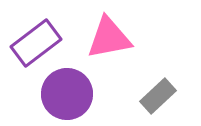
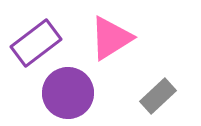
pink triangle: moved 2 px right; rotated 21 degrees counterclockwise
purple circle: moved 1 px right, 1 px up
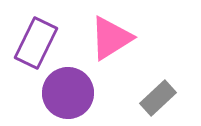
purple rectangle: rotated 27 degrees counterclockwise
gray rectangle: moved 2 px down
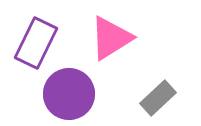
purple circle: moved 1 px right, 1 px down
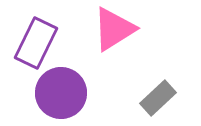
pink triangle: moved 3 px right, 9 px up
purple circle: moved 8 px left, 1 px up
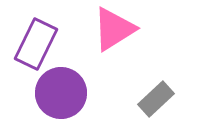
purple rectangle: moved 1 px down
gray rectangle: moved 2 px left, 1 px down
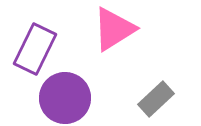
purple rectangle: moved 1 px left, 5 px down
purple circle: moved 4 px right, 5 px down
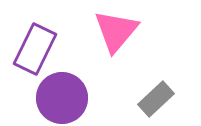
pink triangle: moved 2 px right, 2 px down; rotated 18 degrees counterclockwise
purple circle: moved 3 px left
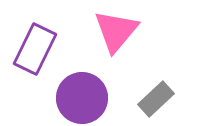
purple circle: moved 20 px right
